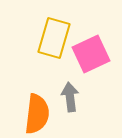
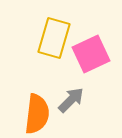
gray arrow: moved 1 px right, 3 px down; rotated 52 degrees clockwise
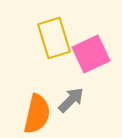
yellow rectangle: rotated 33 degrees counterclockwise
orange semicircle: rotated 6 degrees clockwise
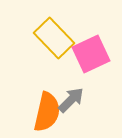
yellow rectangle: rotated 27 degrees counterclockwise
orange semicircle: moved 10 px right, 2 px up
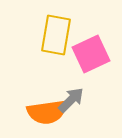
yellow rectangle: moved 2 px right, 3 px up; rotated 54 degrees clockwise
orange semicircle: rotated 69 degrees clockwise
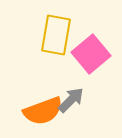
pink square: rotated 15 degrees counterclockwise
orange semicircle: moved 4 px left, 1 px up; rotated 12 degrees counterclockwise
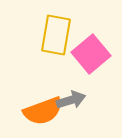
gray arrow: rotated 28 degrees clockwise
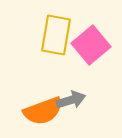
pink square: moved 9 px up
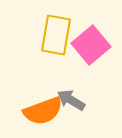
gray arrow: rotated 132 degrees counterclockwise
